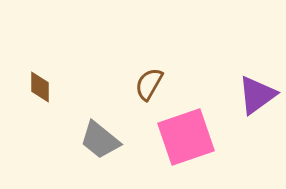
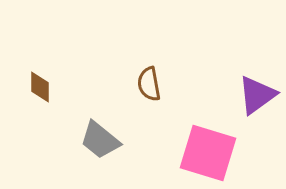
brown semicircle: rotated 40 degrees counterclockwise
pink square: moved 22 px right, 16 px down; rotated 36 degrees clockwise
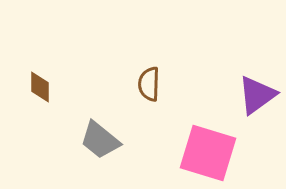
brown semicircle: rotated 12 degrees clockwise
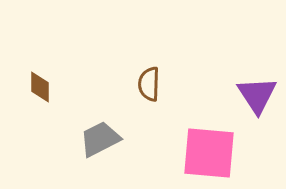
purple triangle: rotated 27 degrees counterclockwise
gray trapezoid: moved 1 px up; rotated 114 degrees clockwise
pink square: moved 1 px right; rotated 12 degrees counterclockwise
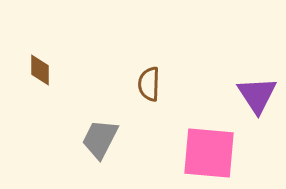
brown diamond: moved 17 px up
gray trapezoid: rotated 36 degrees counterclockwise
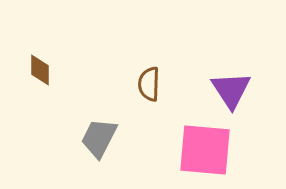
purple triangle: moved 26 px left, 5 px up
gray trapezoid: moved 1 px left, 1 px up
pink square: moved 4 px left, 3 px up
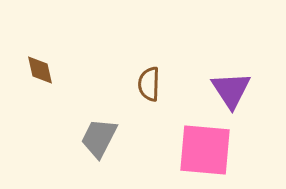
brown diamond: rotated 12 degrees counterclockwise
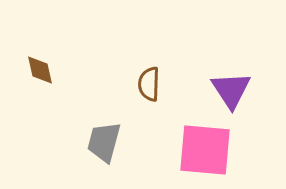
gray trapezoid: moved 5 px right, 4 px down; rotated 12 degrees counterclockwise
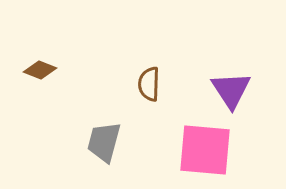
brown diamond: rotated 56 degrees counterclockwise
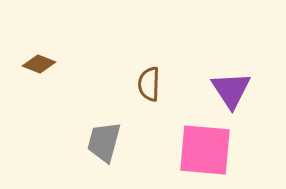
brown diamond: moved 1 px left, 6 px up
